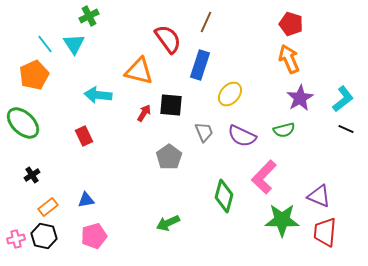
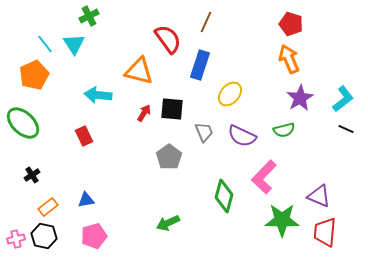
black square: moved 1 px right, 4 px down
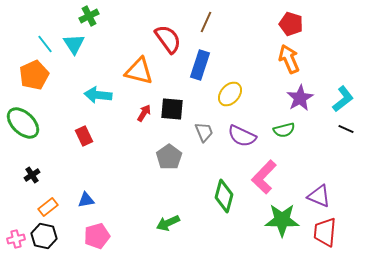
pink pentagon: moved 3 px right
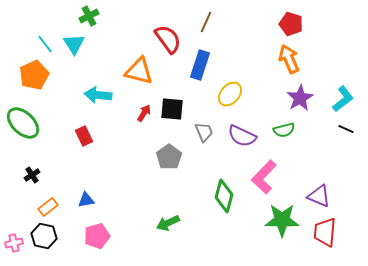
pink cross: moved 2 px left, 4 px down
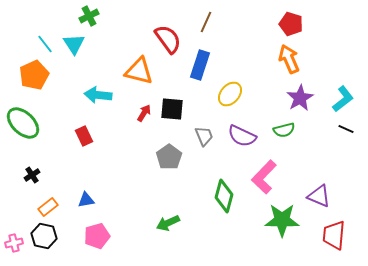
gray trapezoid: moved 4 px down
red trapezoid: moved 9 px right, 3 px down
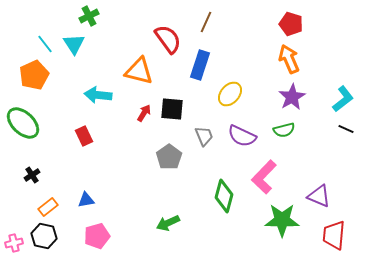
purple star: moved 8 px left, 1 px up
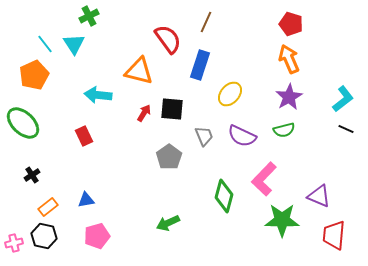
purple star: moved 3 px left
pink L-shape: moved 2 px down
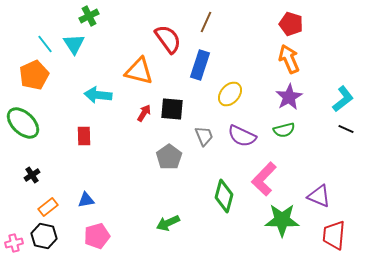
red rectangle: rotated 24 degrees clockwise
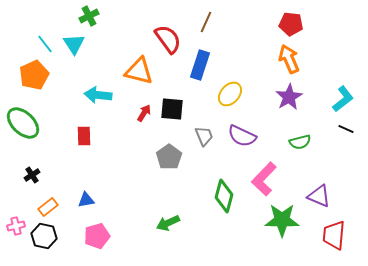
red pentagon: rotated 10 degrees counterclockwise
green semicircle: moved 16 px right, 12 px down
pink cross: moved 2 px right, 17 px up
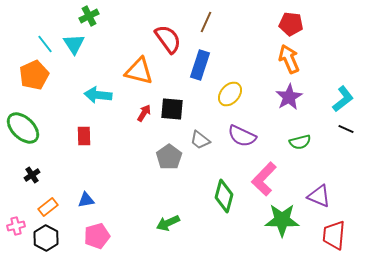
green ellipse: moved 5 px down
gray trapezoid: moved 4 px left, 4 px down; rotated 150 degrees clockwise
black hexagon: moved 2 px right, 2 px down; rotated 15 degrees clockwise
